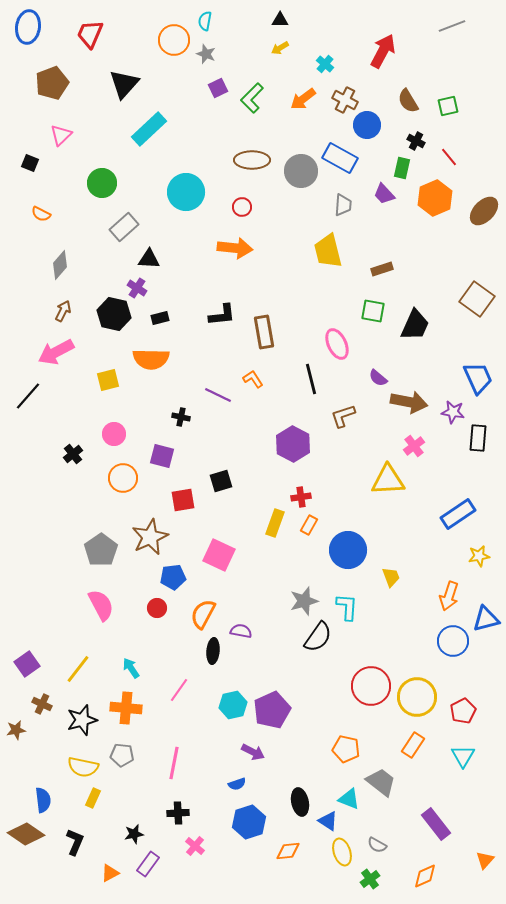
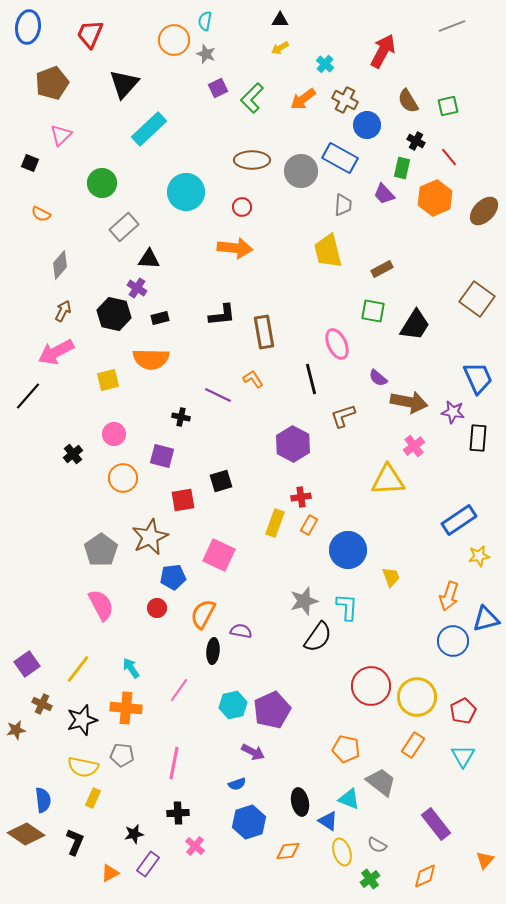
brown rectangle at (382, 269): rotated 10 degrees counterclockwise
black trapezoid at (415, 325): rotated 8 degrees clockwise
blue rectangle at (458, 514): moved 1 px right, 6 px down
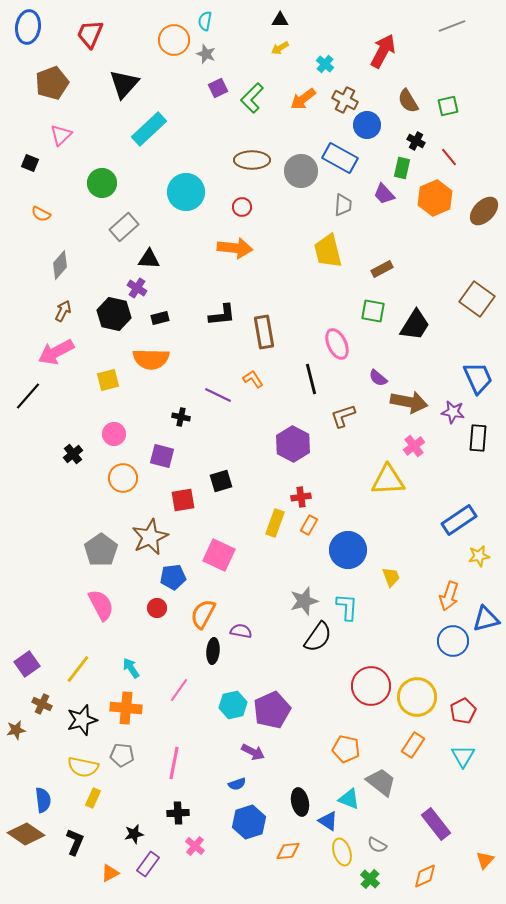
green cross at (370, 879): rotated 12 degrees counterclockwise
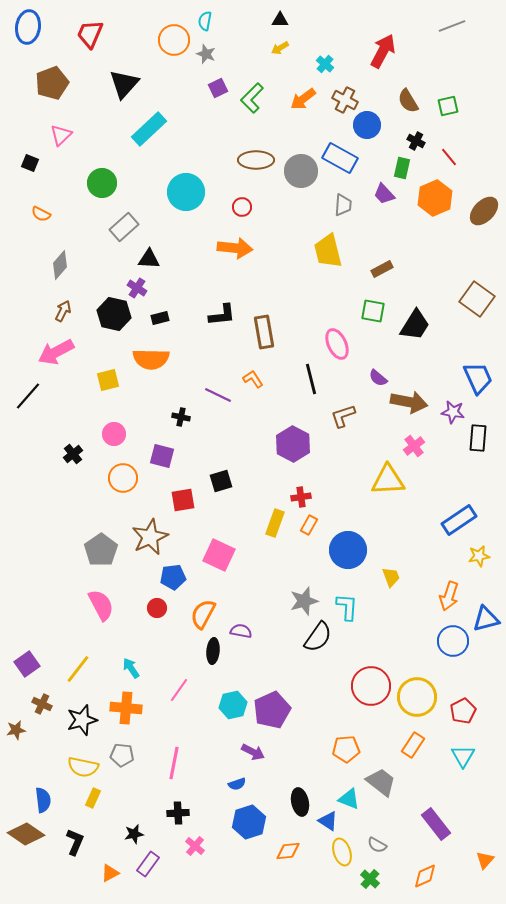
brown ellipse at (252, 160): moved 4 px right
orange pentagon at (346, 749): rotated 16 degrees counterclockwise
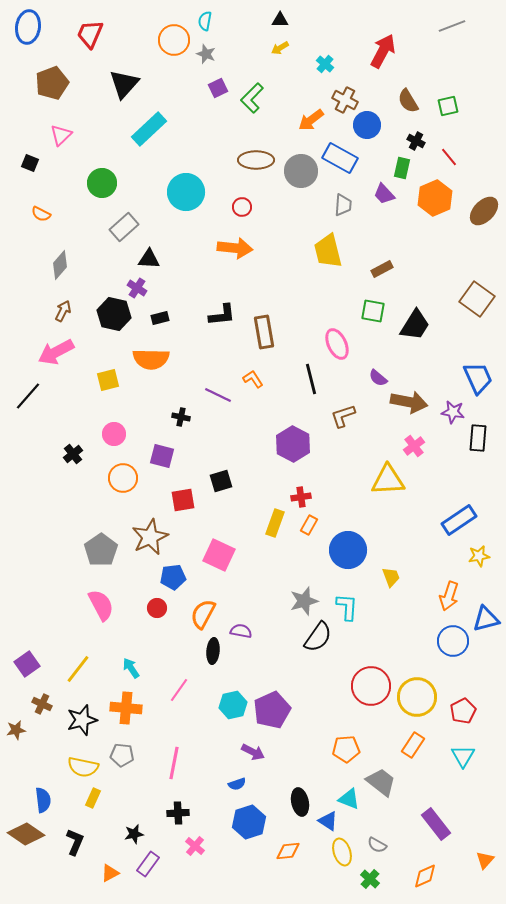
orange arrow at (303, 99): moved 8 px right, 21 px down
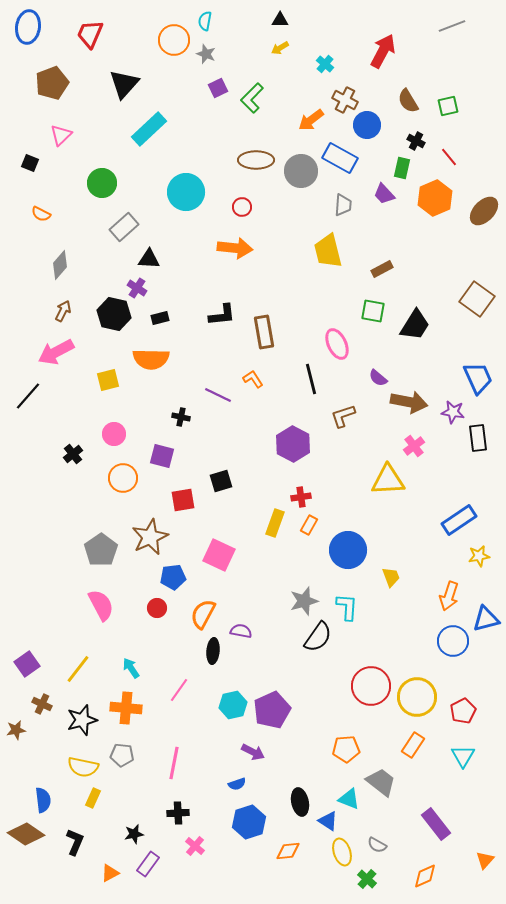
black rectangle at (478, 438): rotated 12 degrees counterclockwise
green cross at (370, 879): moved 3 px left
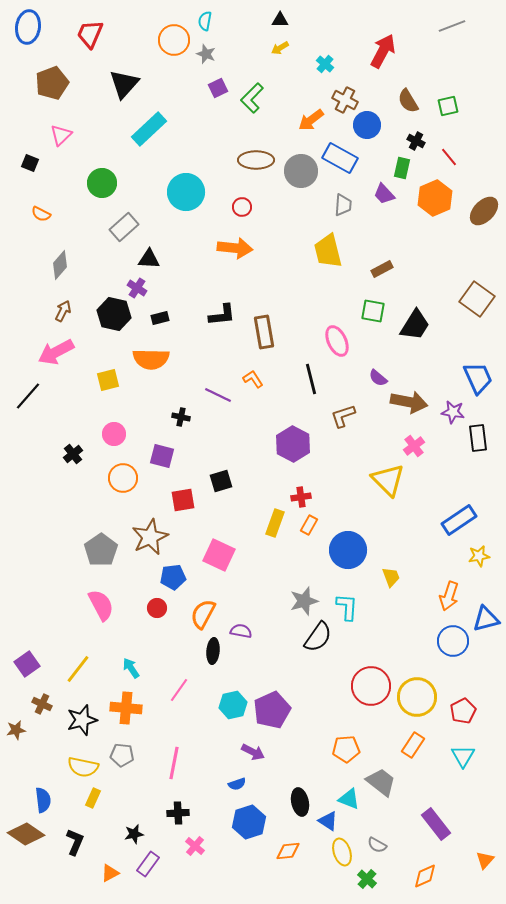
pink ellipse at (337, 344): moved 3 px up
yellow triangle at (388, 480): rotated 48 degrees clockwise
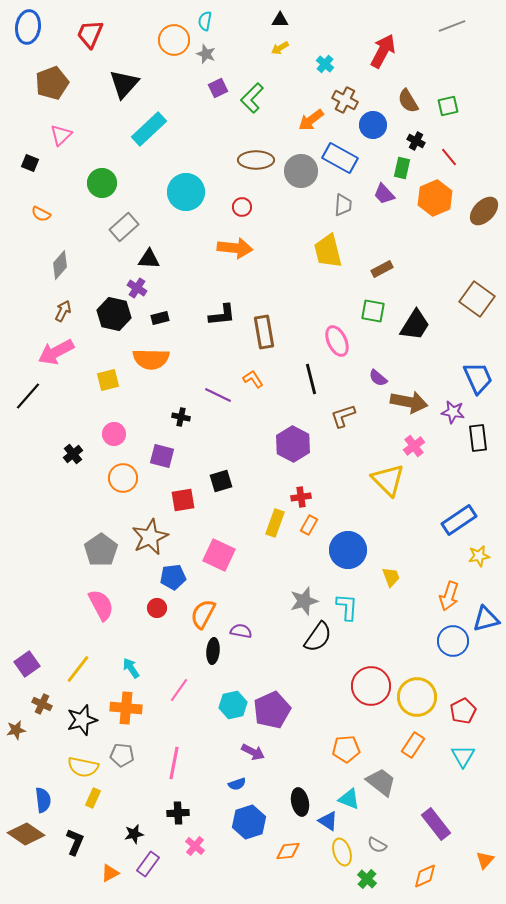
blue circle at (367, 125): moved 6 px right
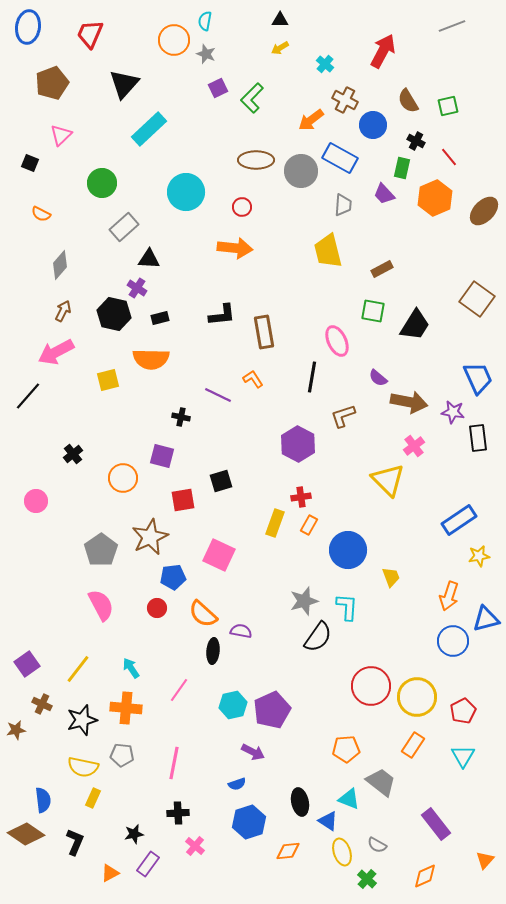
black line at (311, 379): moved 1 px right, 2 px up; rotated 24 degrees clockwise
pink circle at (114, 434): moved 78 px left, 67 px down
purple hexagon at (293, 444): moved 5 px right
orange semicircle at (203, 614): rotated 76 degrees counterclockwise
